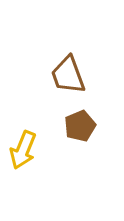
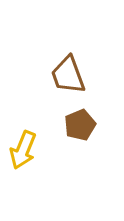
brown pentagon: moved 1 px up
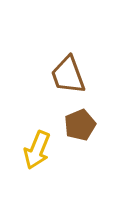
yellow arrow: moved 14 px right
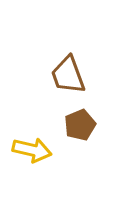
yellow arrow: moved 5 px left; rotated 99 degrees counterclockwise
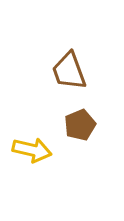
brown trapezoid: moved 1 px right, 4 px up
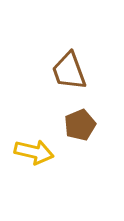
yellow arrow: moved 2 px right, 2 px down
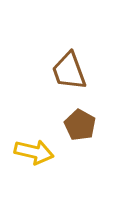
brown pentagon: rotated 20 degrees counterclockwise
